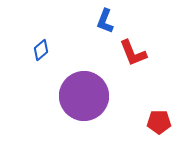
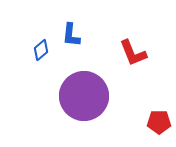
blue L-shape: moved 34 px left, 14 px down; rotated 15 degrees counterclockwise
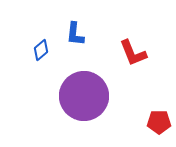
blue L-shape: moved 4 px right, 1 px up
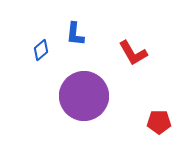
red L-shape: rotated 8 degrees counterclockwise
